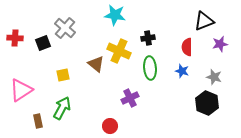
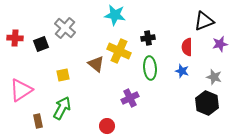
black square: moved 2 px left, 1 px down
red circle: moved 3 px left
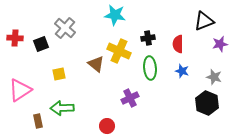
red semicircle: moved 9 px left, 3 px up
yellow square: moved 4 px left, 1 px up
pink triangle: moved 1 px left
green arrow: rotated 120 degrees counterclockwise
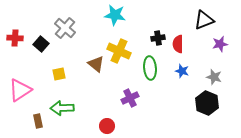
black triangle: moved 1 px up
black cross: moved 10 px right
black square: rotated 28 degrees counterclockwise
